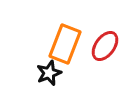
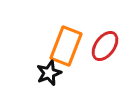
orange rectangle: moved 1 px right, 2 px down
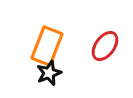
orange rectangle: moved 19 px left
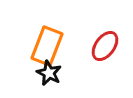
black star: rotated 25 degrees counterclockwise
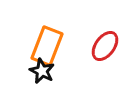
black star: moved 7 px left, 2 px up
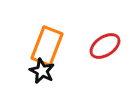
red ellipse: rotated 20 degrees clockwise
